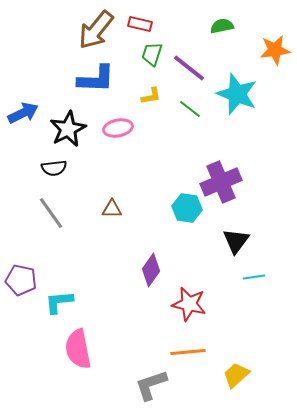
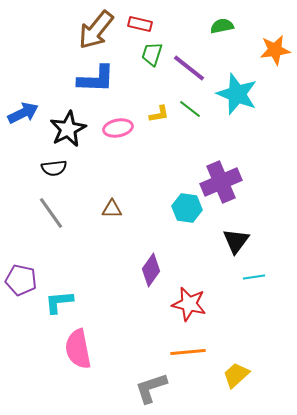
yellow L-shape: moved 8 px right, 18 px down
gray L-shape: moved 3 px down
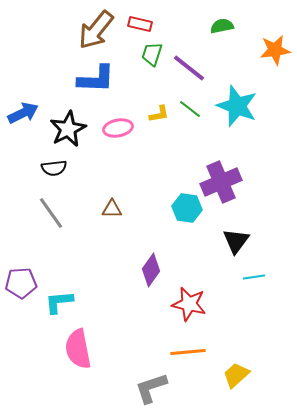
cyan star: moved 12 px down
purple pentagon: moved 3 px down; rotated 16 degrees counterclockwise
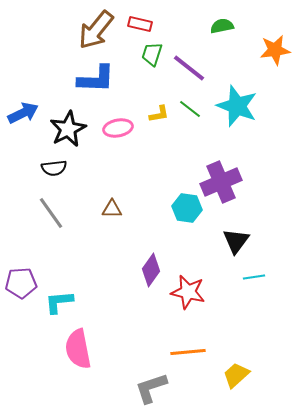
red star: moved 1 px left, 12 px up
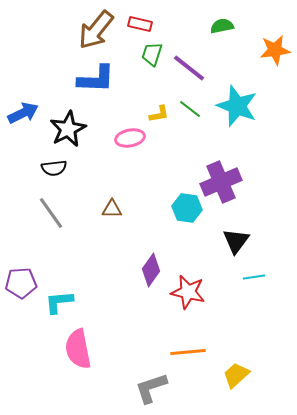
pink ellipse: moved 12 px right, 10 px down
